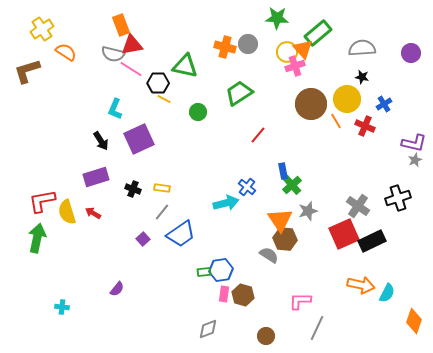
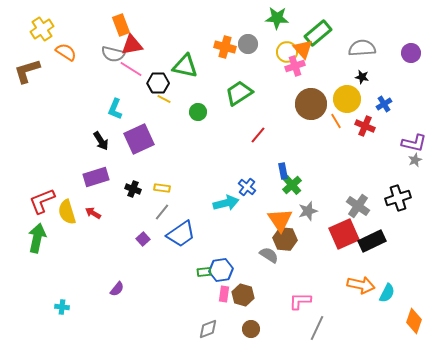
red L-shape at (42, 201): rotated 12 degrees counterclockwise
brown circle at (266, 336): moved 15 px left, 7 px up
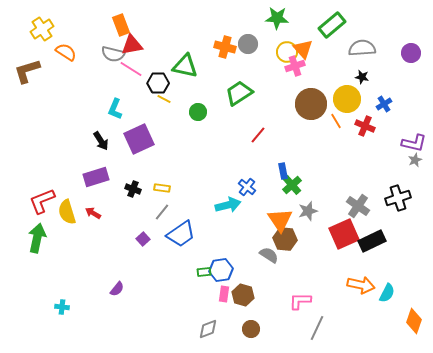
green rectangle at (318, 33): moved 14 px right, 8 px up
cyan arrow at (226, 203): moved 2 px right, 2 px down
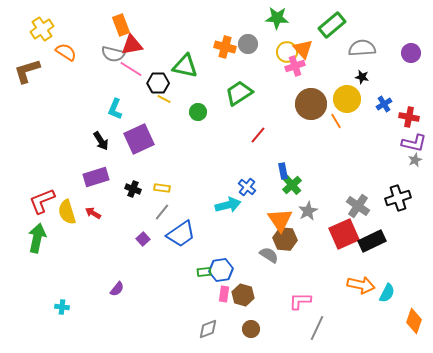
red cross at (365, 126): moved 44 px right, 9 px up; rotated 12 degrees counterclockwise
gray star at (308, 211): rotated 12 degrees counterclockwise
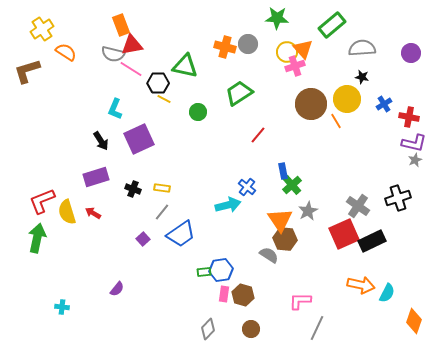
gray diamond at (208, 329): rotated 25 degrees counterclockwise
